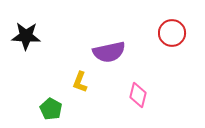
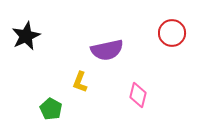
black star: rotated 28 degrees counterclockwise
purple semicircle: moved 2 px left, 2 px up
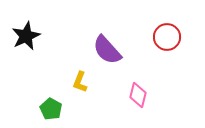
red circle: moved 5 px left, 4 px down
purple semicircle: rotated 60 degrees clockwise
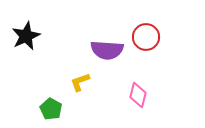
red circle: moved 21 px left
purple semicircle: rotated 44 degrees counterclockwise
yellow L-shape: rotated 50 degrees clockwise
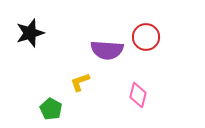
black star: moved 4 px right, 3 px up; rotated 8 degrees clockwise
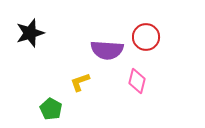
pink diamond: moved 1 px left, 14 px up
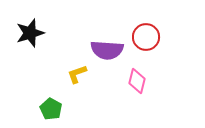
yellow L-shape: moved 3 px left, 8 px up
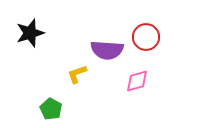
pink diamond: rotated 60 degrees clockwise
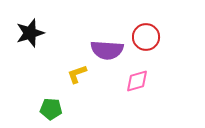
green pentagon: rotated 25 degrees counterclockwise
